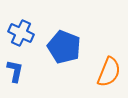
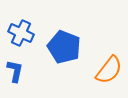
orange semicircle: moved 2 px up; rotated 16 degrees clockwise
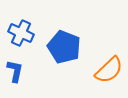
orange semicircle: rotated 8 degrees clockwise
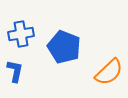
blue cross: moved 1 px down; rotated 35 degrees counterclockwise
orange semicircle: moved 2 px down
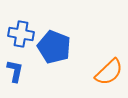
blue cross: rotated 20 degrees clockwise
blue pentagon: moved 10 px left
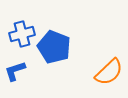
blue cross: moved 1 px right; rotated 25 degrees counterclockwise
blue L-shape: rotated 120 degrees counterclockwise
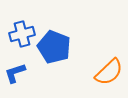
blue L-shape: moved 2 px down
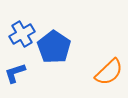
blue cross: rotated 15 degrees counterclockwise
blue pentagon: rotated 12 degrees clockwise
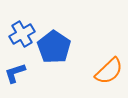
orange semicircle: moved 1 px up
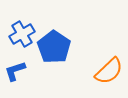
blue L-shape: moved 2 px up
